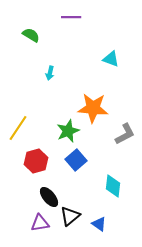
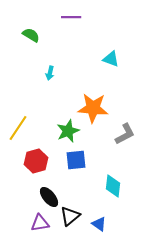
blue square: rotated 35 degrees clockwise
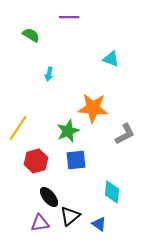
purple line: moved 2 px left
cyan arrow: moved 1 px left, 1 px down
cyan diamond: moved 1 px left, 6 px down
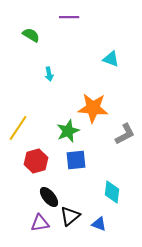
cyan arrow: rotated 24 degrees counterclockwise
blue triangle: rotated 14 degrees counterclockwise
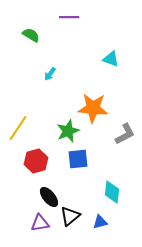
cyan arrow: moved 1 px right; rotated 48 degrees clockwise
blue square: moved 2 px right, 1 px up
blue triangle: moved 1 px right, 2 px up; rotated 35 degrees counterclockwise
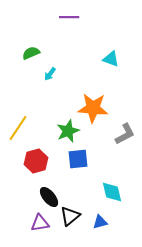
green semicircle: moved 18 px down; rotated 54 degrees counterclockwise
cyan diamond: rotated 20 degrees counterclockwise
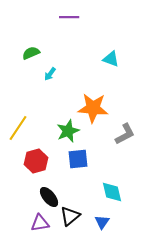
blue triangle: moved 2 px right; rotated 42 degrees counterclockwise
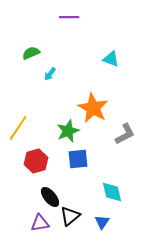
orange star: rotated 24 degrees clockwise
black ellipse: moved 1 px right
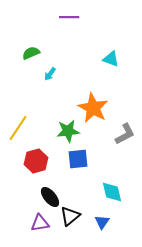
green star: rotated 15 degrees clockwise
